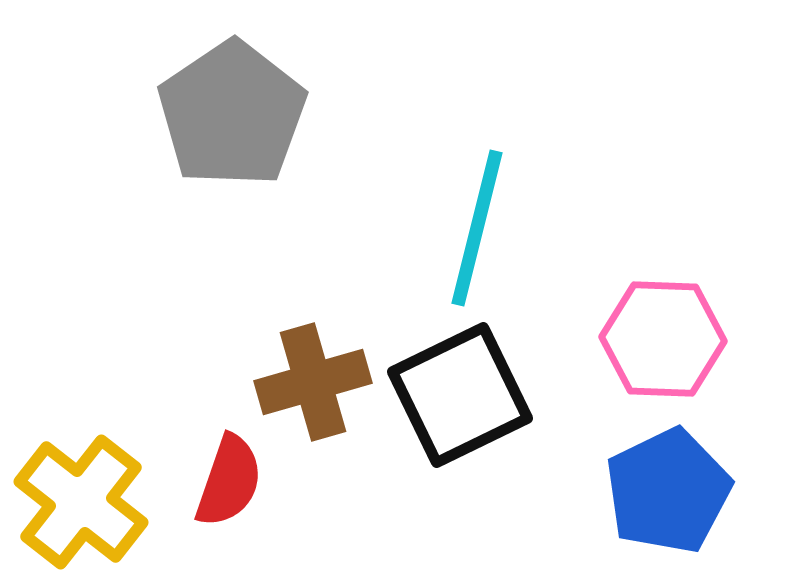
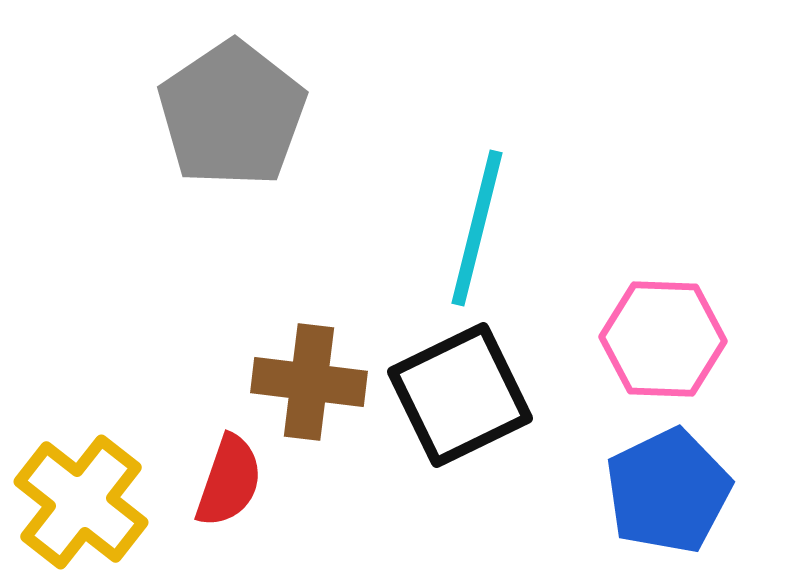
brown cross: moved 4 px left; rotated 23 degrees clockwise
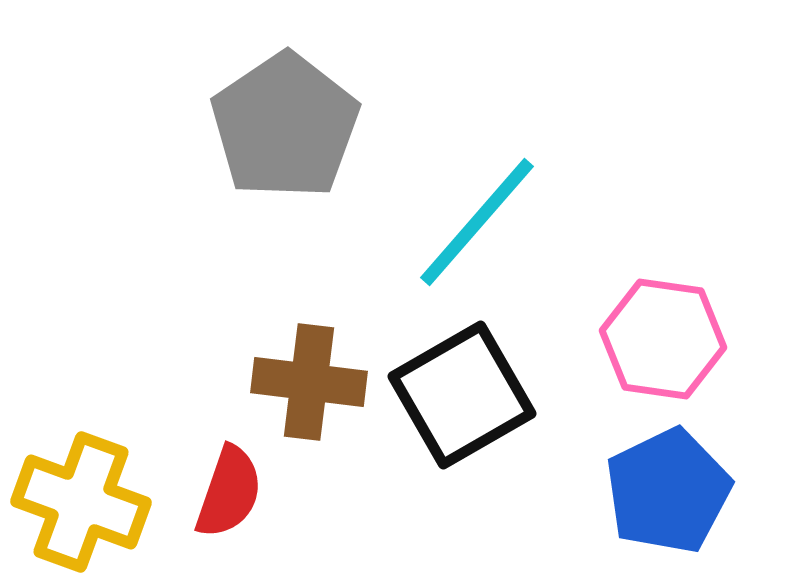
gray pentagon: moved 53 px right, 12 px down
cyan line: moved 6 px up; rotated 27 degrees clockwise
pink hexagon: rotated 6 degrees clockwise
black square: moved 2 px right; rotated 4 degrees counterclockwise
red semicircle: moved 11 px down
yellow cross: rotated 18 degrees counterclockwise
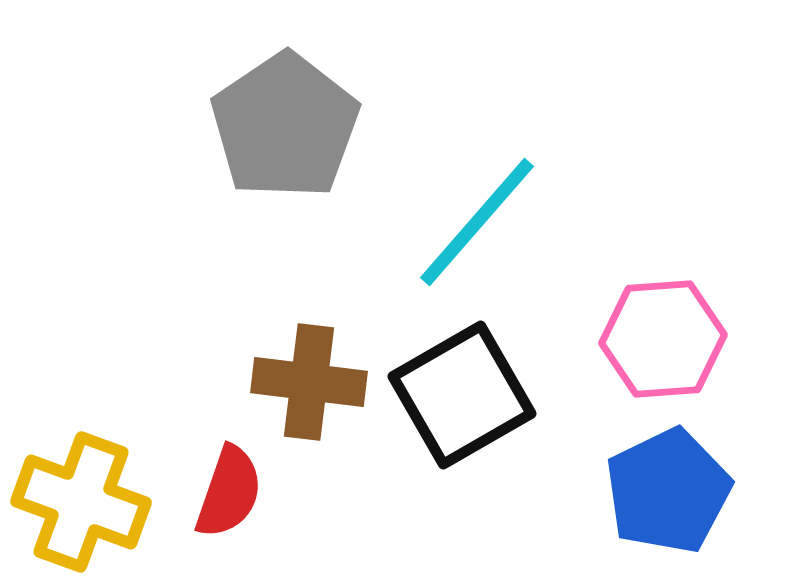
pink hexagon: rotated 12 degrees counterclockwise
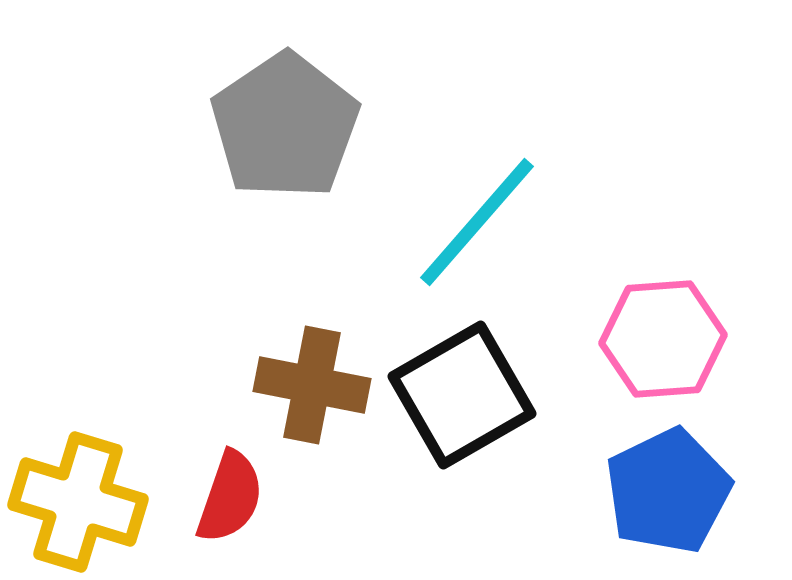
brown cross: moved 3 px right, 3 px down; rotated 4 degrees clockwise
red semicircle: moved 1 px right, 5 px down
yellow cross: moved 3 px left; rotated 3 degrees counterclockwise
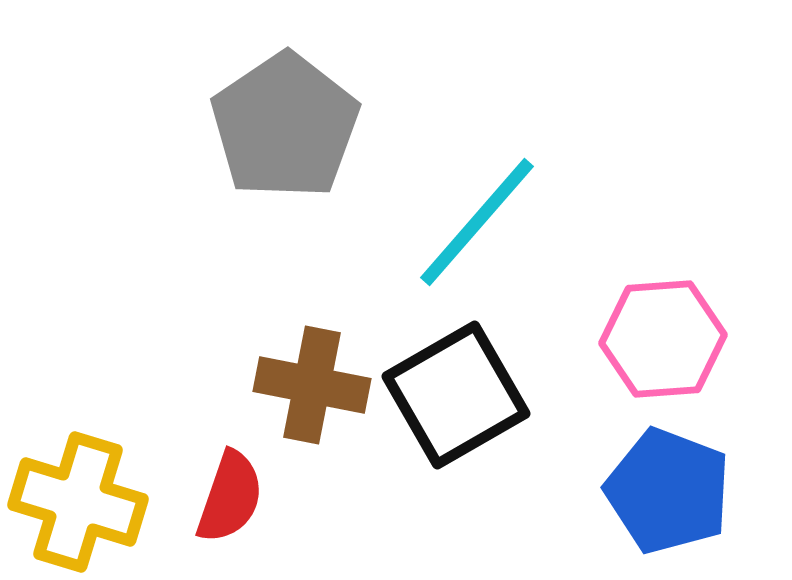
black square: moved 6 px left
blue pentagon: rotated 25 degrees counterclockwise
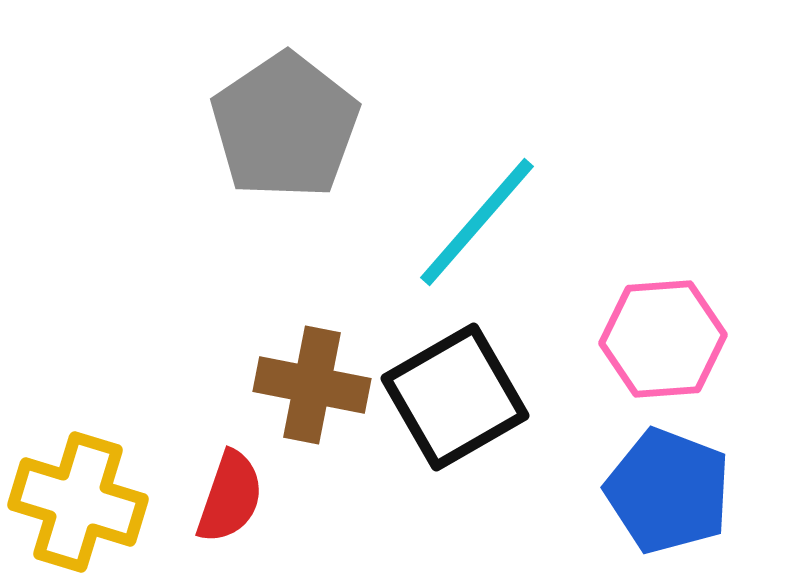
black square: moved 1 px left, 2 px down
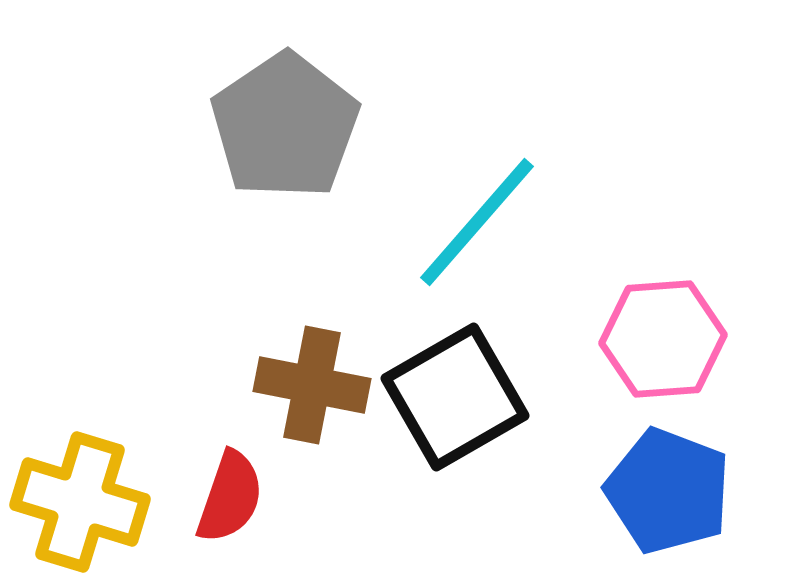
yellow cross: moved 2 px right
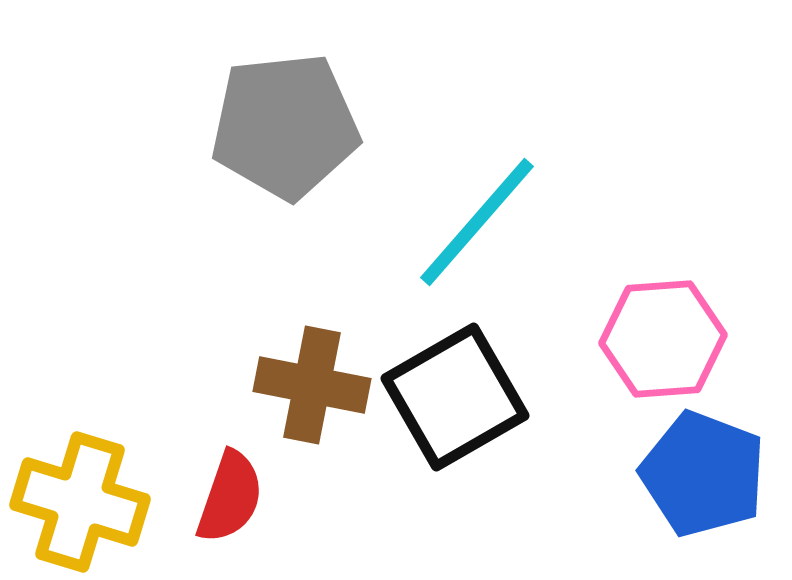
gray pentagon: rotated 28 degrees clockwise
blue pentagon: moved 35 px right, 17 px up
